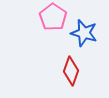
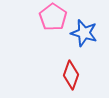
red diamond: moved 4 px down
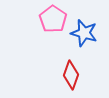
pink pentagon: moved 2 px down
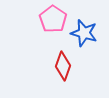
red diamond: moved 8 px left, 9 px up
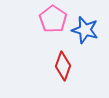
blue star: moved 1 px right, 3 px up
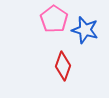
pink pentagon: moved 1 px right
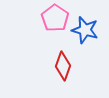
pink pentagon: moved 1 px right, 1 px up
